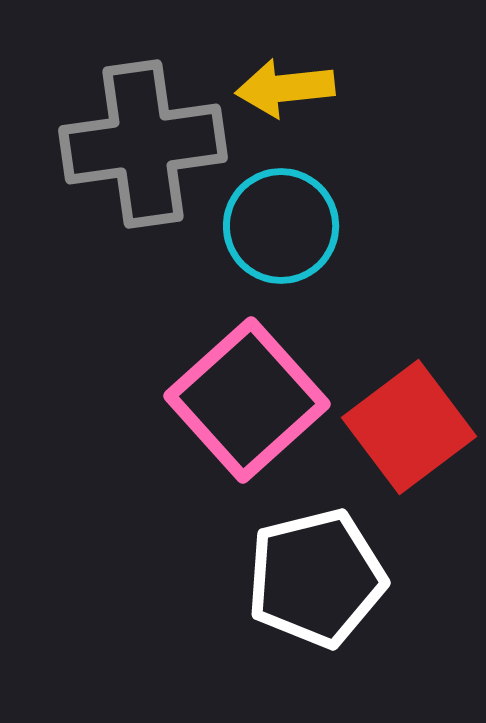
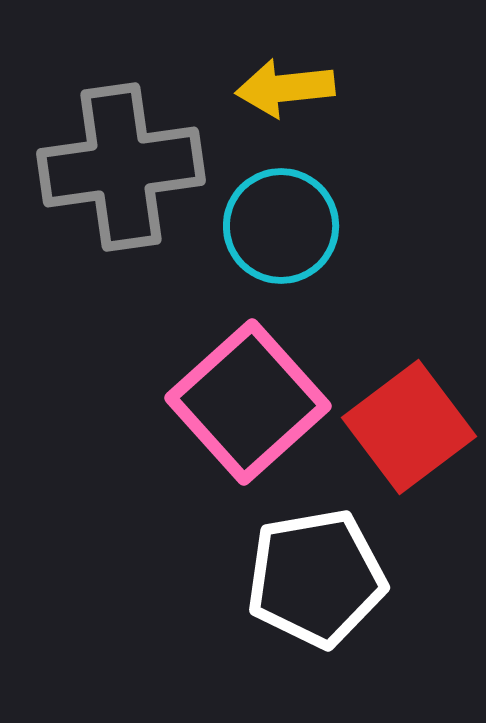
gray cross: moved 22 px left, 23 px down
pink square: moved 1 px right, 2 px down
white pentagon: rotated 4 degrees clockwise
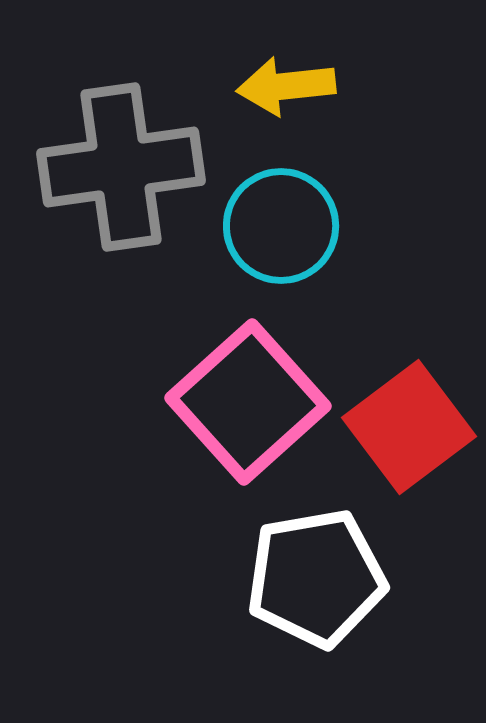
yellow arrow: moved 1 px right, 2 px up
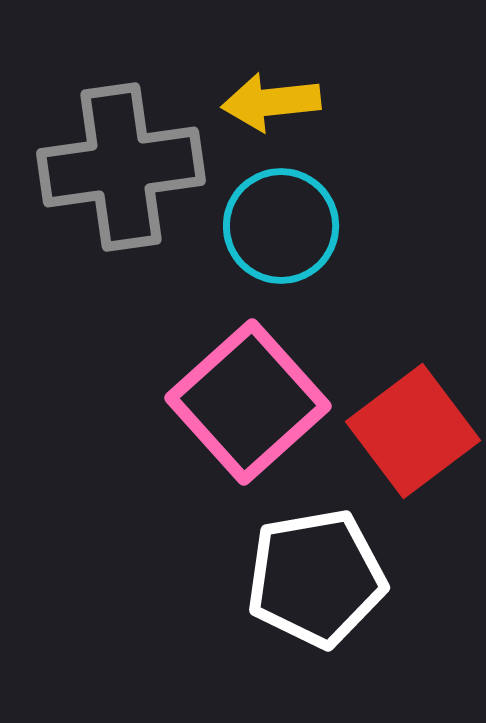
yellow arrow: moved 15 px left, 16 px down
red square: moved 4 px right, 4 px down
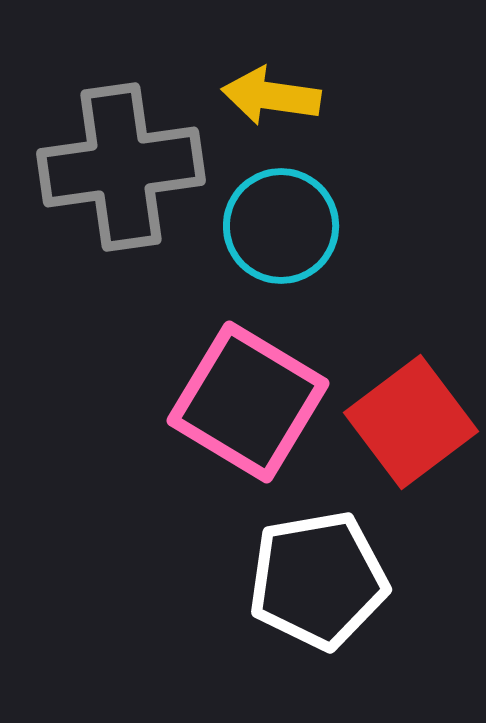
yellow arrow: moved 6 px up; rotated 14 degrees clockwise
pink square: rotated 17 degrees counterclockwise
red square: moved 2 px left, 9 px up
white pentagon: moved 2 px right, 2 px down
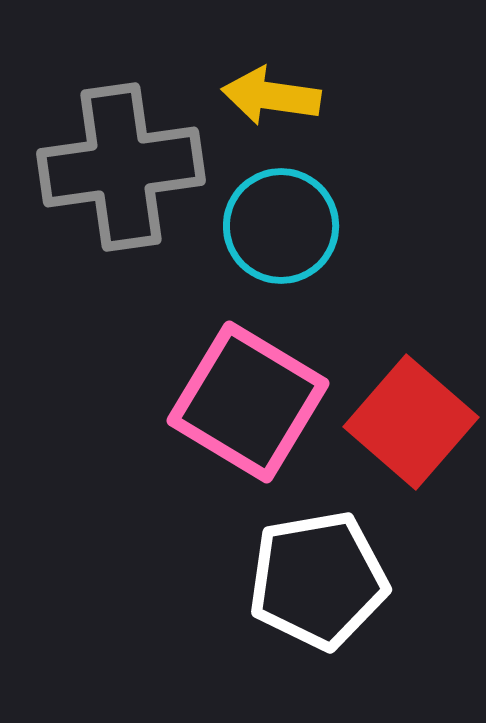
red square: rotated 12 degrees counterclockwise
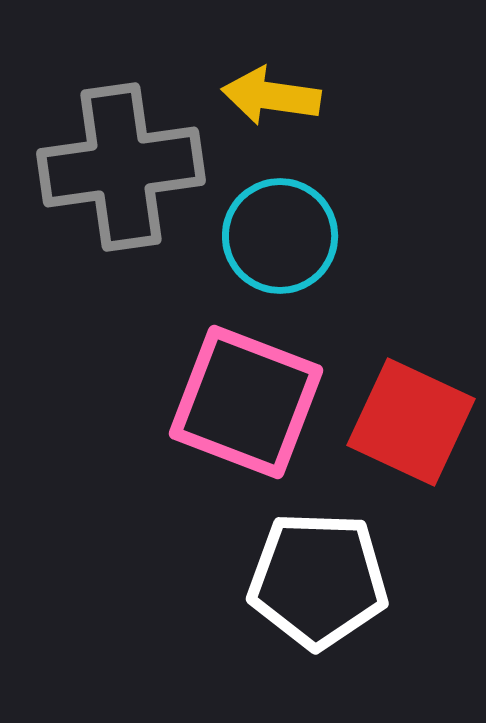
cyan circle: moved 1 px left, 10 px down
pink square: moved 2 px left; rotated 10 degrees counterclockwise
red square: rotated 16 degrees counterclockwise
white pentagon: rotated 12 degrees clockwise
